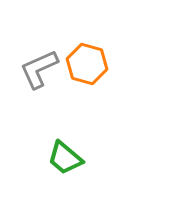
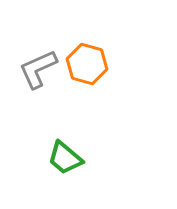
gray L-shape: moved 1 px left
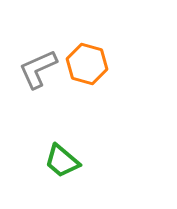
green trapezoid: moved 3 px left, 3 px down
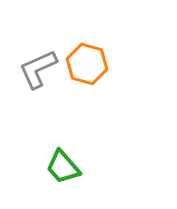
green trapezoid: moved 1 px right, 6 px down; rotated 9 degrees clockwise
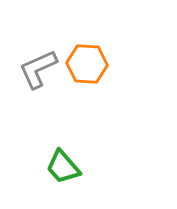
orange hexagon: rotated 12 degrees counterclockwise
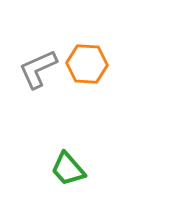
green trapezoid: moved 5 px right, 2 px down
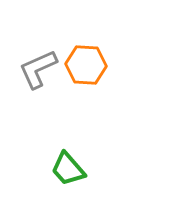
orange hexagon: moved 1 px left, 1 px down
